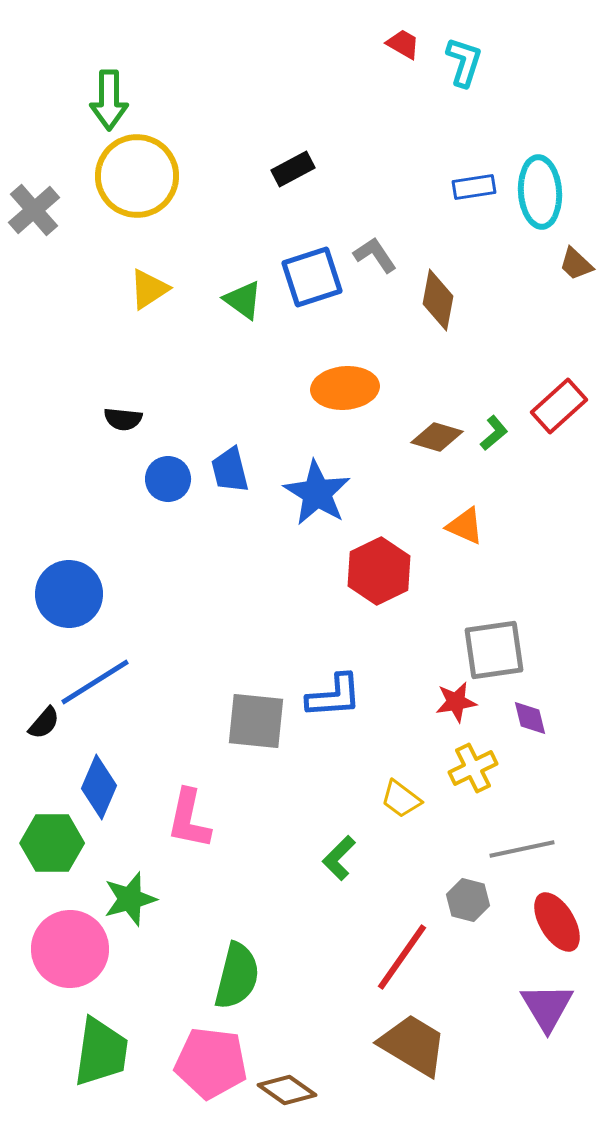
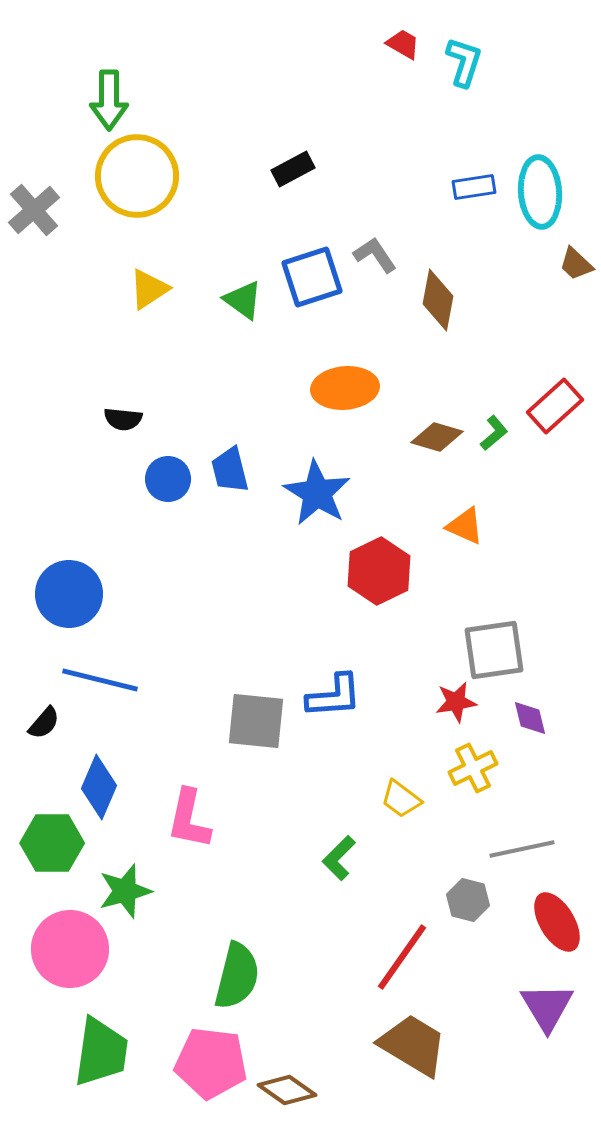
red rectangle at (559, 406): moved 4 px left
blue line at (95, 682): moved 5 px right, 2 px up; rotated 46 degrees clockwise
green star at (130, 899): moved 5 px left, 8 px up
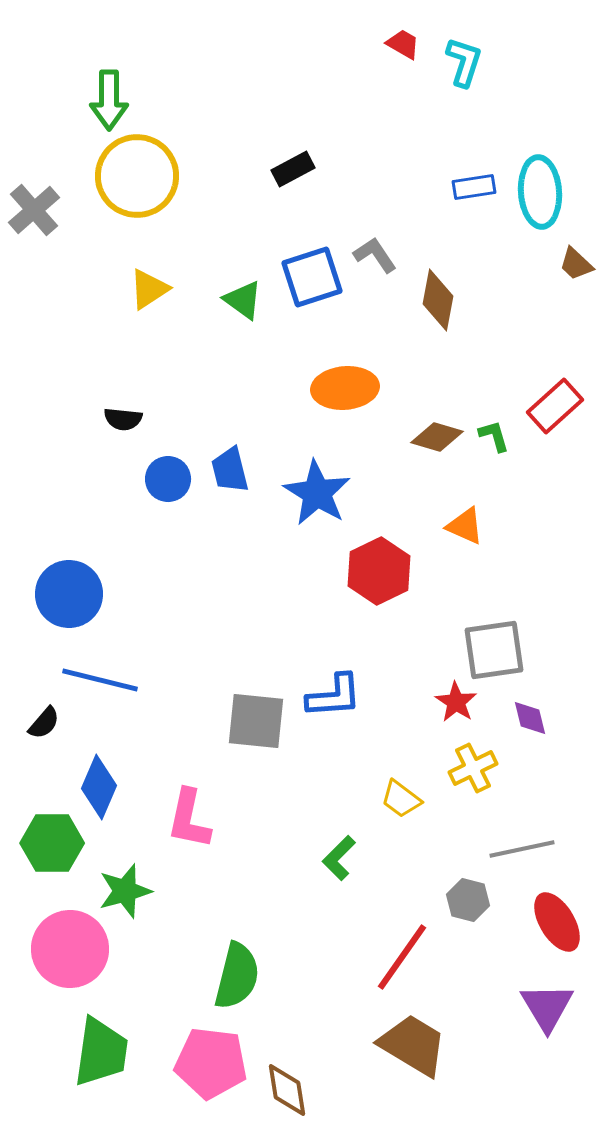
green L-shape at (494, 433): moved 3 px down; rotated 66 degrees counterclockwise
red star at (456, 702): rotated 30 degrees counterclockwise
brown diamond at (287, 1090): rotated 46 degrees clockwise
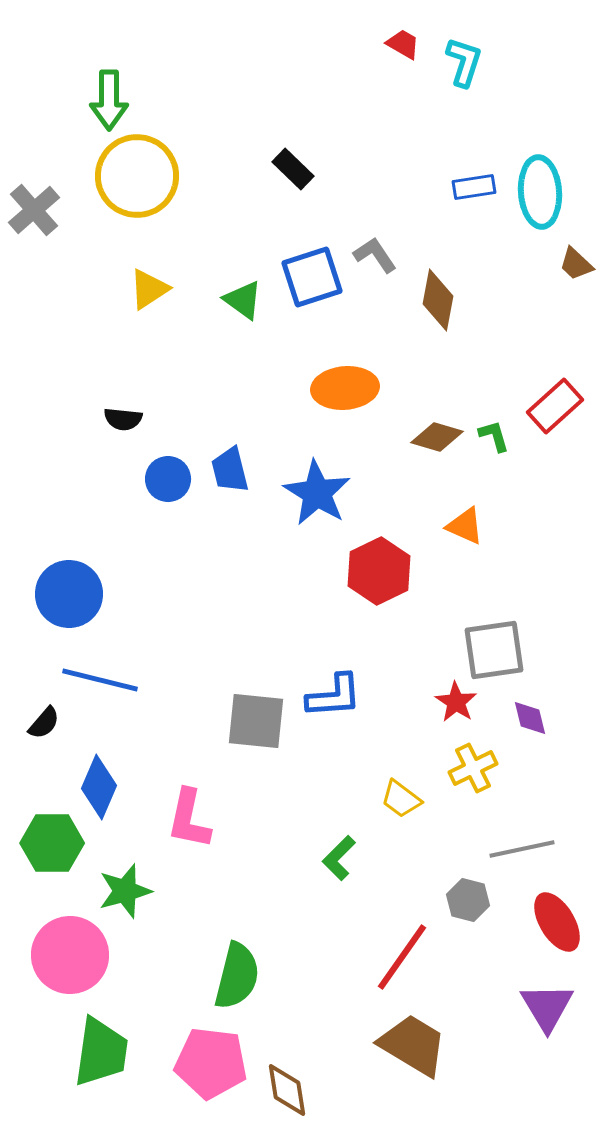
black rectangle at (293, 169): rotated 72 degrees clockwise
pink circle at (70, 949): moved 6 px down
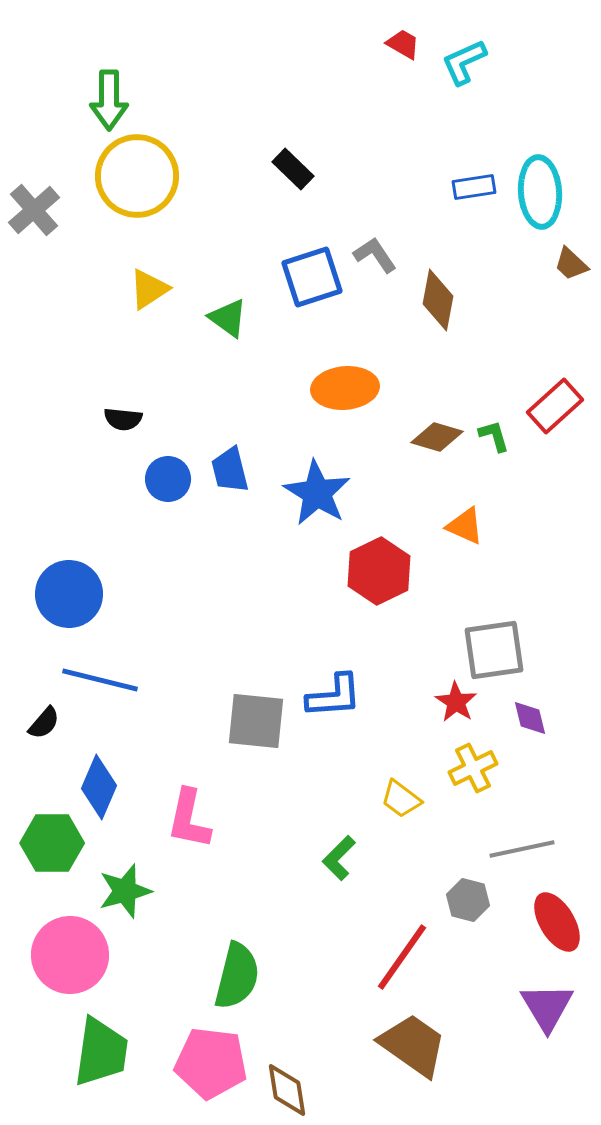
cyan L-shape at (464, 62): rotated 132 degrees counterclockwise
brown trapezoid at (576, 264): moved 5 px left
green triangle at (243, 300): moved 15 px left, 18 px down
brown trapezoid at (413, 1045): rotated 4 degrees clockwise
